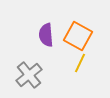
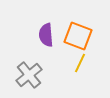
orange square: rotated 8 degrees counterclockwise
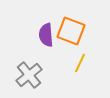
orange square: moved 7 px left, 5 px up
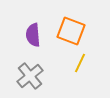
purple semicircle: moved 13 px left
gray cross: moved 1 px right, 1 px down
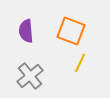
purple semicircle: moved 7 px left, 4 px up
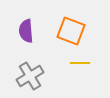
yellow line: rotated 66 degrees clockwise
gray cross: rotated 8 degrees clockwise
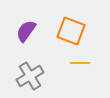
purple semicircle: rotated 40 degrees clockwise
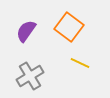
orange square: moved 2 px left, 4 px up; rotated 16 degrees clockwise
yellow line: rotated 24 degrees clockwise
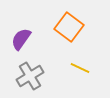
purple semicircle: moved 5 px left, 8 px down
yellow line: moved 5 px down
